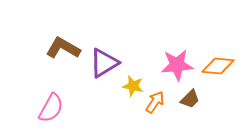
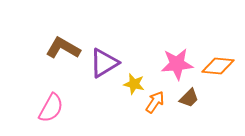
pink star: moved 1 px up
yellow star: moved 1 px right, 2 px up
brown trapezoid: moved 1 px left, 1 px up
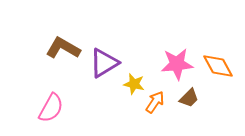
orange diamond: rotated 56 degrees clockwise
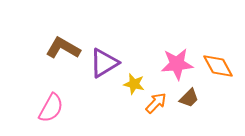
orange arrow: moved 1 px right, 1 px down; rotated 10 degrees clockwise
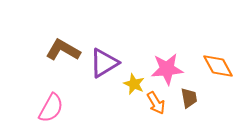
brown L-shape: moved 2 px down
pink star: moved 10 px left, 5 px down
yellow star: rotated 10 degrees clockwise
brown trapezoid: rotated 55 degrees counterclockwise
orange arrow: rotated 105 degrees clockwise
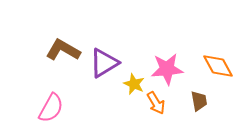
brown trapezoid: moved 10 px right, 3 px down
